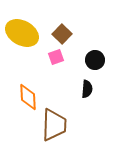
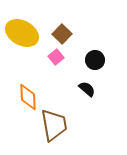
pink square: rotated 21 degrees counterclockwise
black semicircle: rotated 54 degrees counterclockwise
brown trapezoid: rotated 12 degrees counterclockwise
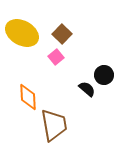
black circle: moved 9 px right, 15 px down
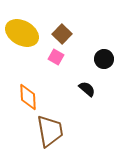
pink square: rotated 21 degrees counterclockwise
black circle: moved 16 px up
brown trapezoid: moved 4 px left, 6 px down
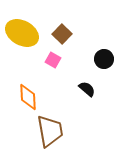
pink square: moved 3 px left, 3 px down
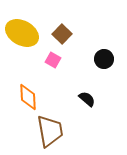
black semicircle: moved 10 px down
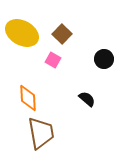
orange diamond: moved 1 px down
brown trapezoid: moved 9 px left, 2 px down
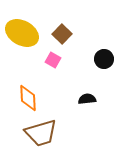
black semicircle: rotated 48 degrees counterclockwise
brown trapezoid: rotated 84 degrees clockwise
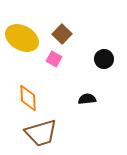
yellow ellipse: moved 5 px down
pink square: moved 1 px right, 1 px up
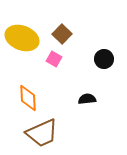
yellow ellipse: rotated 8 degrees counterclockwise
brown trapezoid: moved 1 px right; rotated 8 degrees counterclockwise
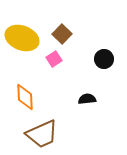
pink square: rotated 28 degrees clockwise
orange diamond: moved 3 px left, 1 px up
brown trapezoid: moved 1 px down
